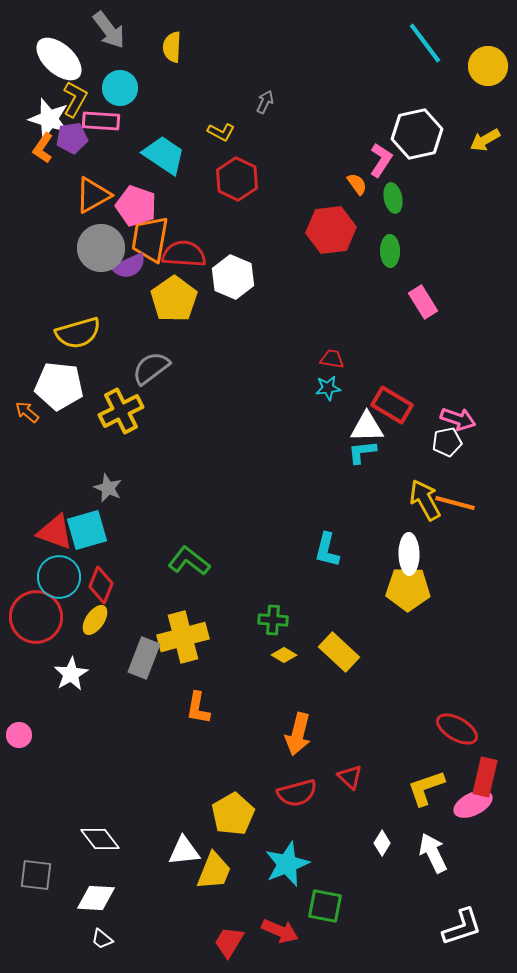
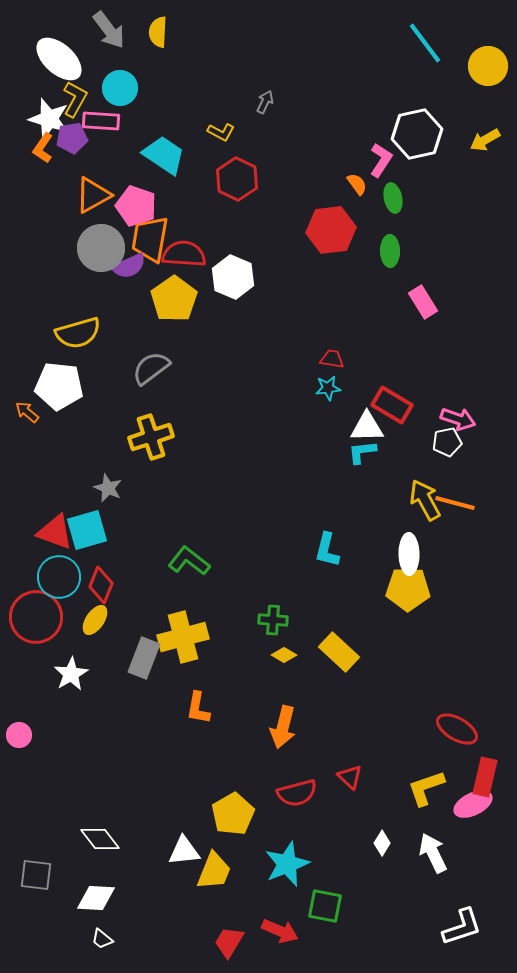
yellow semicircle at (172, 47): moved 14 px left, 15 px up
yellow cross at (121, 411): moved 30 px right, 26 px down; rotated 9 degrees clockwise
orange arrow at (298, 734): moved 15 px left, 7 px up
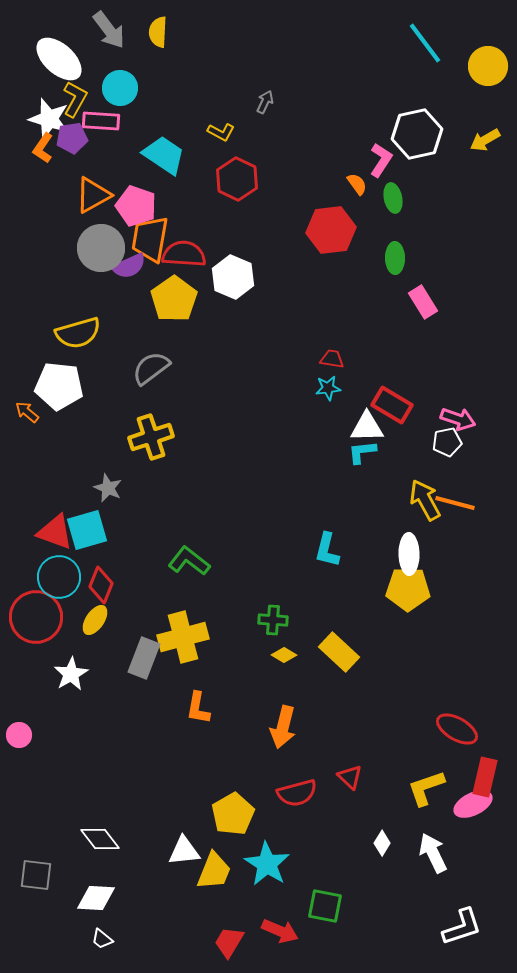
green ellipse at (390, 251): moved 5 px right, 7 px down
cyan star at (287, 864): moved 20 px left; rotated 18 degrees counterclockwise
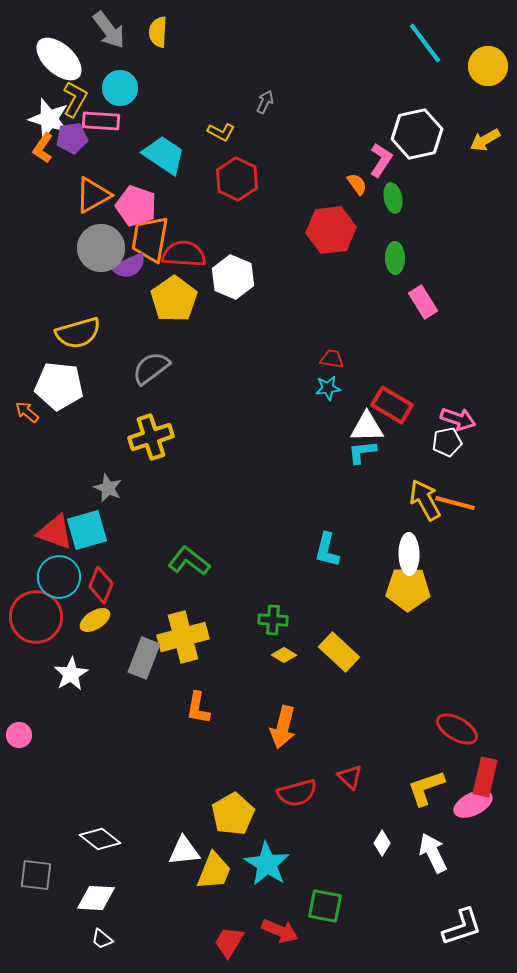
yellow ellipse at (95, 620): rotated 24 degrees clockwise
white diamond at (100, 839): rotated 15 degrees counterclockwise
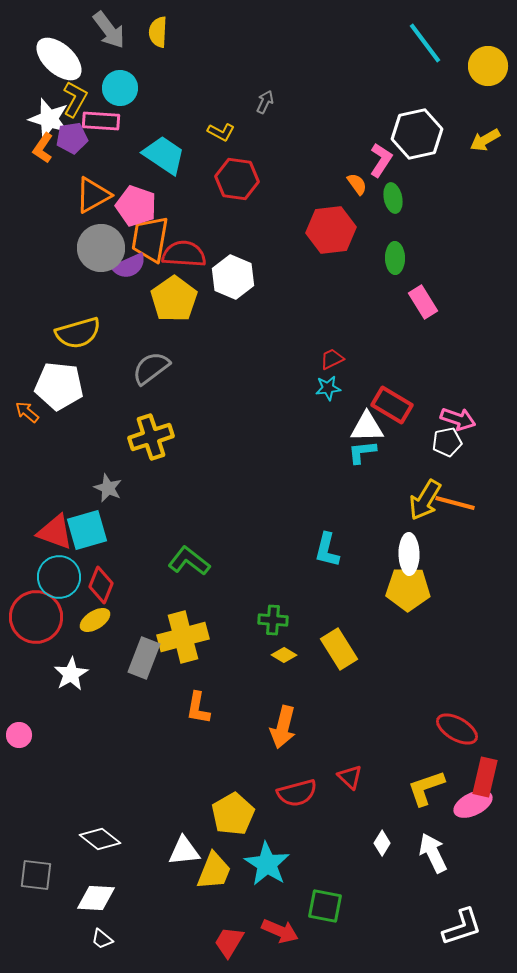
red hexagon at (237, 179): rotated 18 degrees counterclockwise
red trapezoid at (332, 359): rotated 35 degrees counterclockwise
yellow arrow at (425, 500): rotated 120 degrees counterclockwise
yellow rectangle at (339, 652): moved 3 px up; rotated 15 degrees clockwise
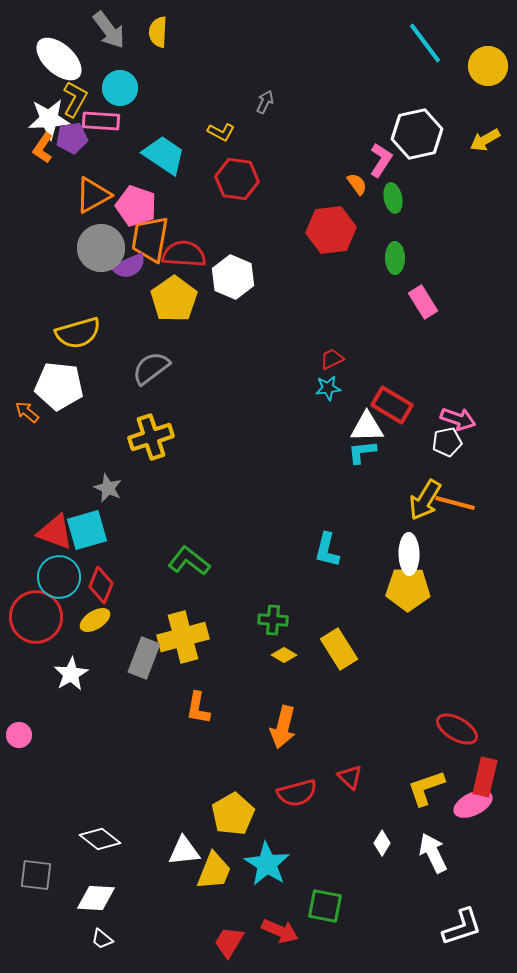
white star at (49, 119): rotated 21 degrees counterclockwise
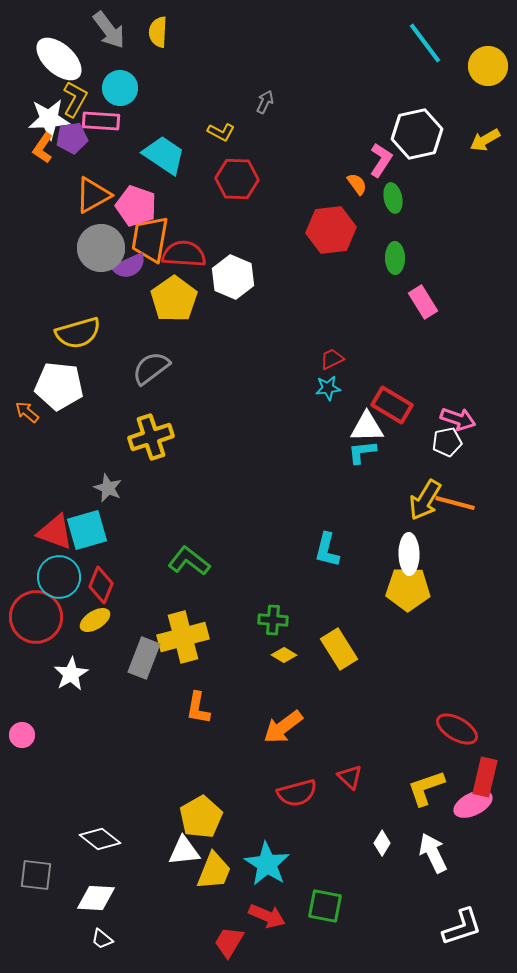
red hexagon at (237, 179): rotated 6 degrees counterclockwise
orange arrow at (283, 727): rotated 39 degrees clockwise
pink circle at (19, 735): moved 3 px right
yellow pentagon at (233, 814): moved 32 px left, 3 px down
red arrow at (280, 931): moved 13 px left, 15 px up
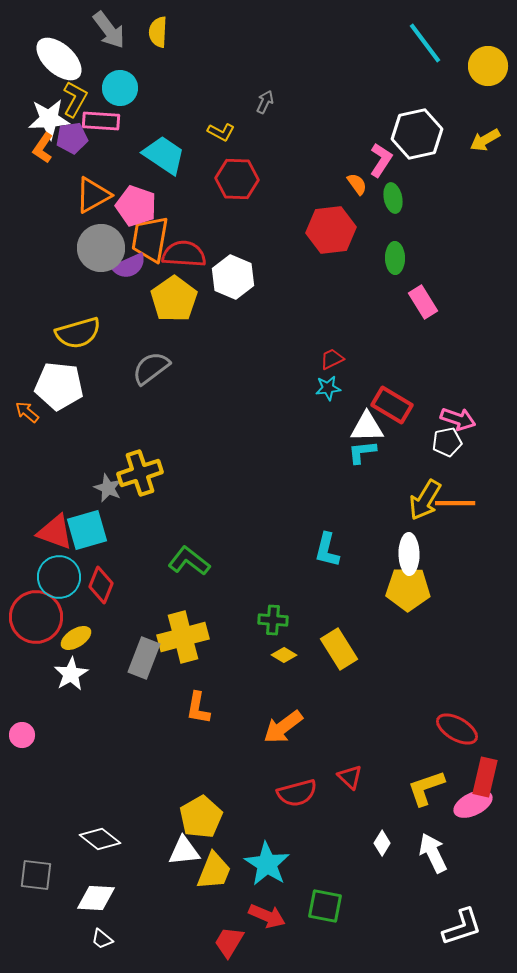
yellow cross at (151, 437): moved 11 px left, 36 px down
orange line at (455, 503): rotated 15 degrees counterclockwise
yellow ellipse at (95, 620): moved 19 px left, 18 px down
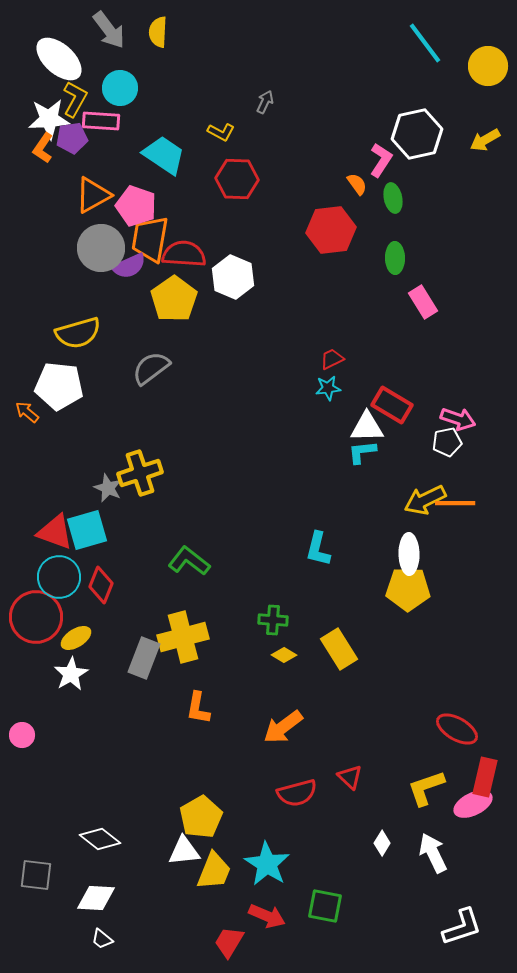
yellow arrow at (425, 500): rotated 33 degrees clockwise
cyan L-shape at (327, 550): moved 9 px left, 1 px up
